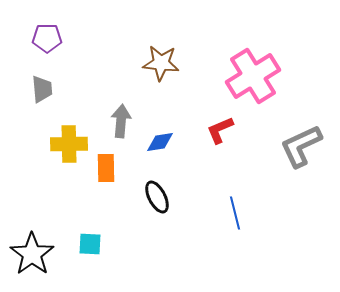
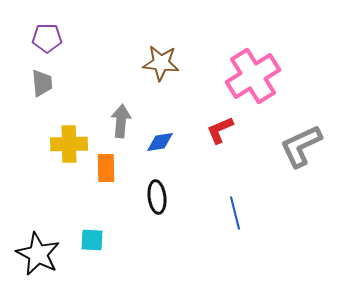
gray trapezoid: moved 6 px up
black ellipse: rotated 20 degrees clockwise
cyan square: moved 2 px right, 4 px up
black star: moved 6 px right; rotated 9 degrees counterclockwise
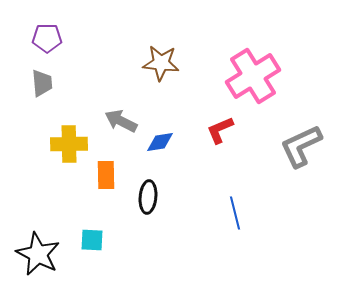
gray arrow: rotated 68 degrees counterclockwise
orange rectangle: moved 7 px down
black ellipse: moved 9 px left; rotated 12 degrees clockwise
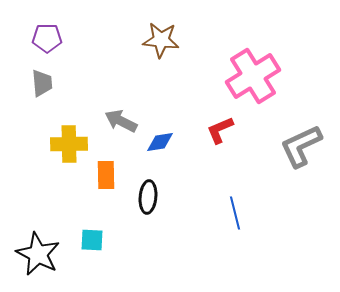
brown star: moved 23 px up
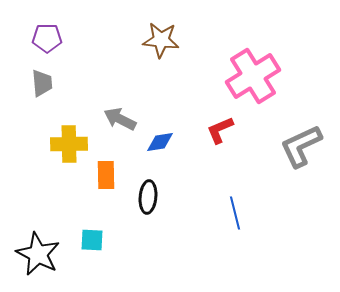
gray arrow: moved 1 px left, 2 px up
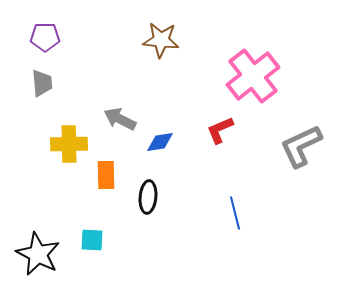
purple pentagon: moved 2 px left, 1 px up
pink cross: rotated 6 degrees counterclockwise
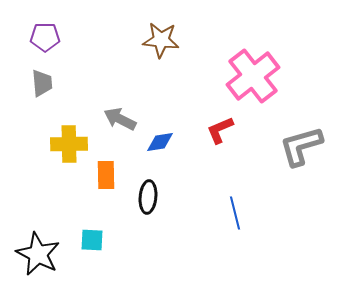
gray L-shape: rotated 9 degrees clockwise
